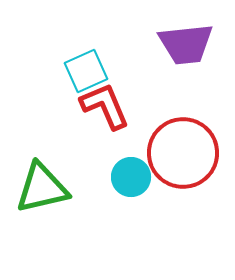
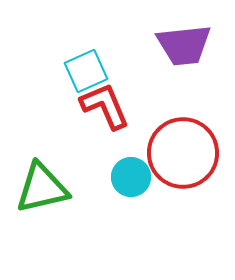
purple trapezoid: moved 2 px left, 1 px down
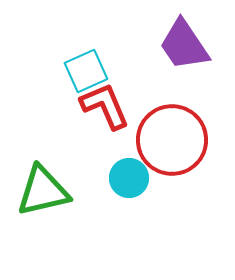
purple trapezoid: rotated 62 degrees clockwise
red circle: moved 11 px left, 13 px up
cyan circle: moved 2 px left, 1 px down
green triangle: moved 1 px right, 3 px down
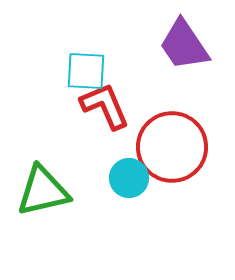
cyan square: rotated 27 degrees clockwise
red circle: moved 7 px down
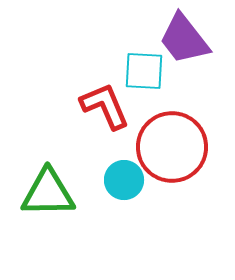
purple trapezoid: moved 6 px up; rotated 4 degrees counterclockwise
cyan square: moved 58 px right
cyan circle: moved 5 px left, 2 px down
green triangle: moved 5 px right, 2 px down; rotated 12 degrees clockwise
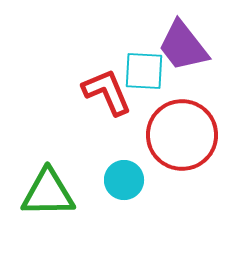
purple trapezoid: moved 1 px left, 7 px down
red L-shape: moved 2 px right, 14 px up
red circle: moved 10 px right, 12 px up
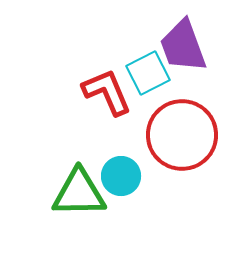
purple trapezoid: rotated 18 degrees clockwise
cyan square: moved 4 px right, 2 px down; rotated 30 degrees counterclockwise
cyan circle: moved 3 px left, 4 px up
green triangle: moved 31 px right
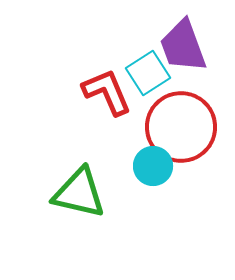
cyan square: rotated 6 degrees counterclockwise
red circle: moved 1 px left, 8 px up
cyan circle: moved 32 px right, 10 px up
green triangle: rotated 14 degrees clockwise
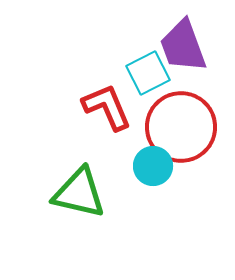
cyan square: rotated 6 degrees clockwise
red L-shape: moved 15 px down
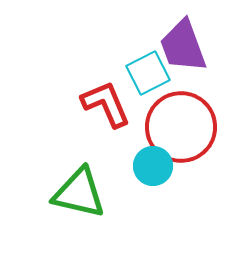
red L-shape: moved 1 px left, 3 px up
